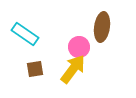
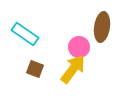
brown square: rotated 30 degrees clockwise
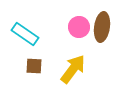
pink circle: moved 20 px up
brown square: moved 1 px left, 3 px up; rotated 18 degrees counterclockwise
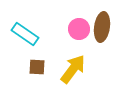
pink circle: moved 2 px down
brown square: moved 3 px right, 1 px down
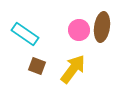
pink circle: moved 1 px down
brown square: moved 1 px up; rotated 18 degrees clockwise
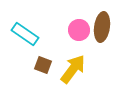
brown square: moved 6 px right, 1 px up
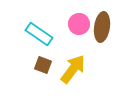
pink circle: moved 6 px up
cyan rectangle: moved 14 px right
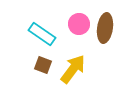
brown ellipse: moved 3 px right, 1 px down
cyan rectangle: moved 3 px right
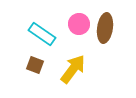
brown square: moved 8 px left
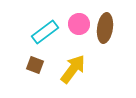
cyan rectangle: moved 3 px right, 2 px up; rotated 72 degrees counterclockwise
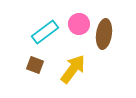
brown ellipse: moved 1 px left, 6 px down
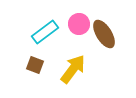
brown ellipse: rotated 40 degrees counterclockwise
